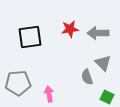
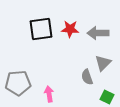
red star: rotated 12 degrees clockwise
black square: moved 11 px right, 8 px up
gray triangle: rotated 30 degrees clockwise
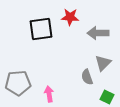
red star: moved 12 px up
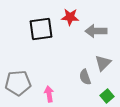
gray arrow: moved 2 px left, 2 px up
gray semicircle: moved 2 px left
green square: moved 1 px up; rotated 24 degrees clockwise
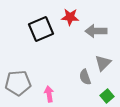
black square: rotated 15 degrees counterclockwise
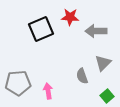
gray semicircle: moved 3 px left, 1 px up
pink arrow: moved 1 px left, 3 px up
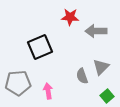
black square: moved 1 px left, 18 px down
gray triangle: moved 2 px left, 4 px down
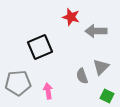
red star: moved 1 px right; rotated 12 degrees clockwise
green square: rotated 24 degrees counterclockwise
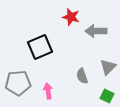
gray triangle: moved 7 px right
